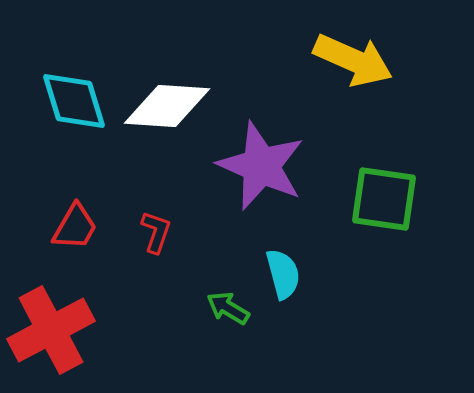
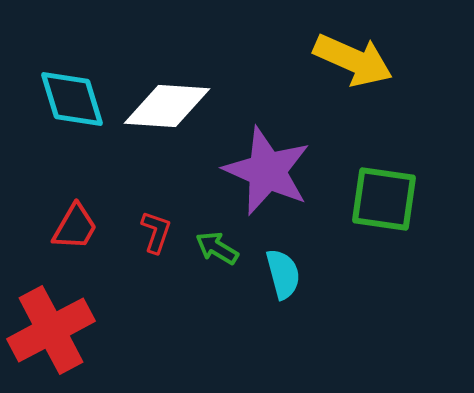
cyan diamond: moved 2 px left, 2 px up
purple star: moved 6 px right, 5 px down
green arrow: moved 11 px left, 60 px up
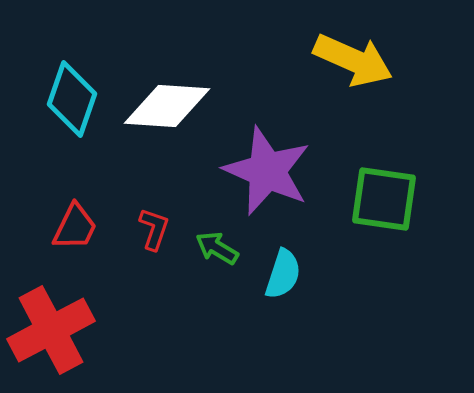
cyan diamond: rotated 36 degrees clockwise
red trapezoid: rotated 4 degrees counterclockwise
red L-shape: moved 2 px left, 3 px up
cyan semicircle: rotated 33 degrees clockwise
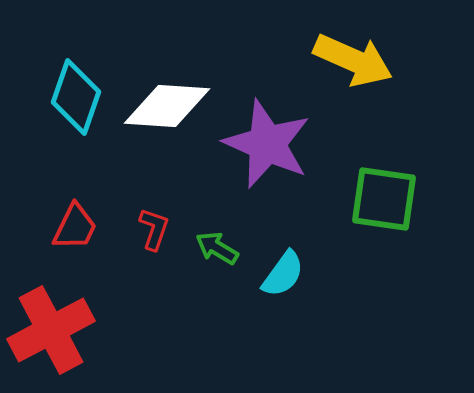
cyan diamond: moved 4 px right, 2 px up
purple star: moved 27 px up
cyan semicircle: rotated 18 degrees clockwise
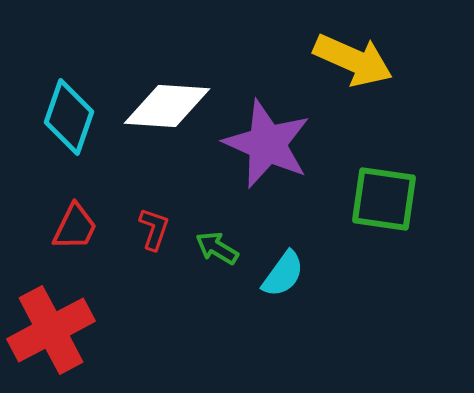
cyan diamond: moved 7 px left, 20 px down
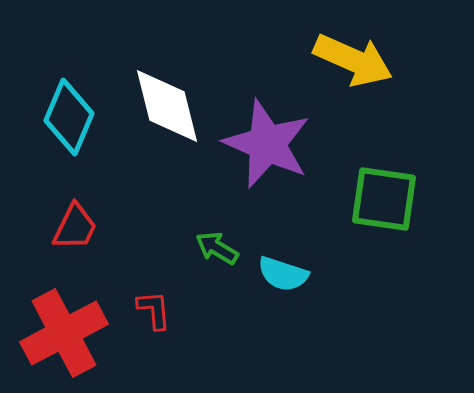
white diamond: rotated 72 degrees clockwise
cyan diamond: rotated 4 degrees clockwise
red L-shape: moved 81 px down; rotated 24 degrees counterclockwise
cyan semicircle: rotated 72 degrees clockwise
red cross: moved 13 px right, 3 px down
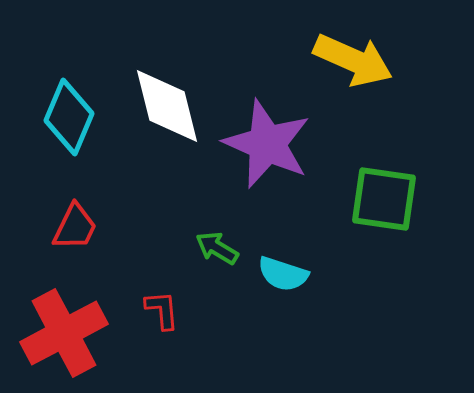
red L-shape: moved 8 px right
